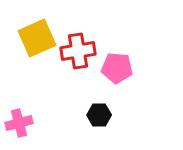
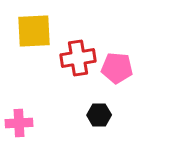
yellow square: moved 3 px left, 7 px up; rotated 21 degrees clockwise
red cross: moved 7 px down
pink cross: rotated 12 degrees clockwise
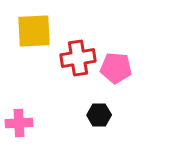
pink pentagon: moved 1 px left
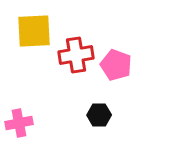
red cross: moved 2 px left, 3 px up
pink pentagon: moved 3 px up; rotated 16 degrees clockwise
pink cross: rotated 8 degrees counterclockwise
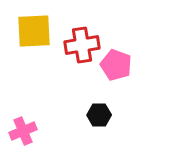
red cross: moved 6 px right, 10 px up
pink cross: moved 4 px right, 8 px down; rotated 12 degrees counterclockwise
